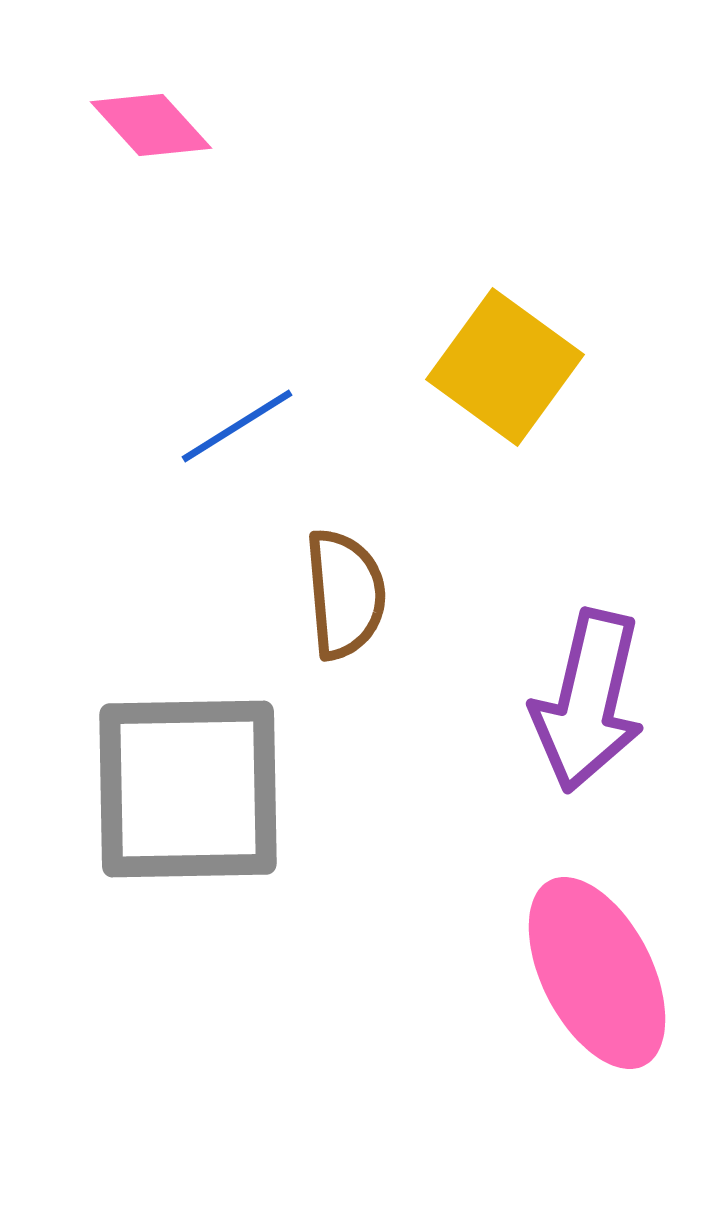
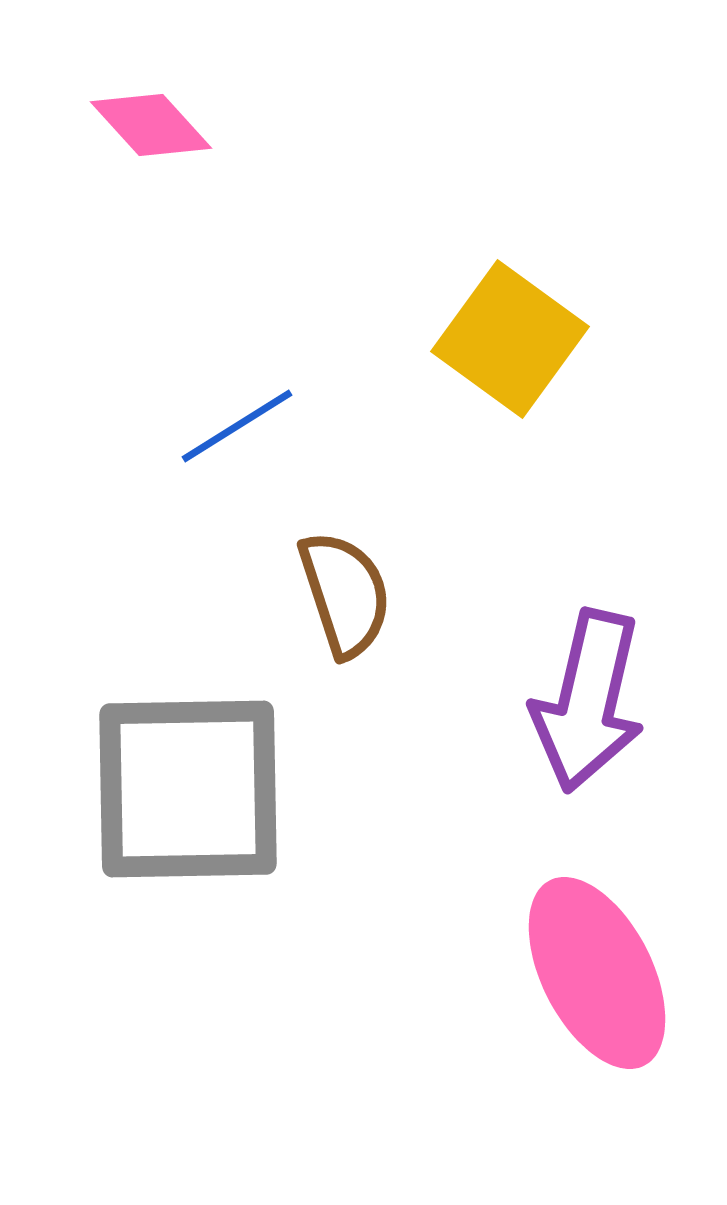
yellow square: moved 5 px right, 28 px up
brown semicircle: rotated 13 degrees counterclockwise
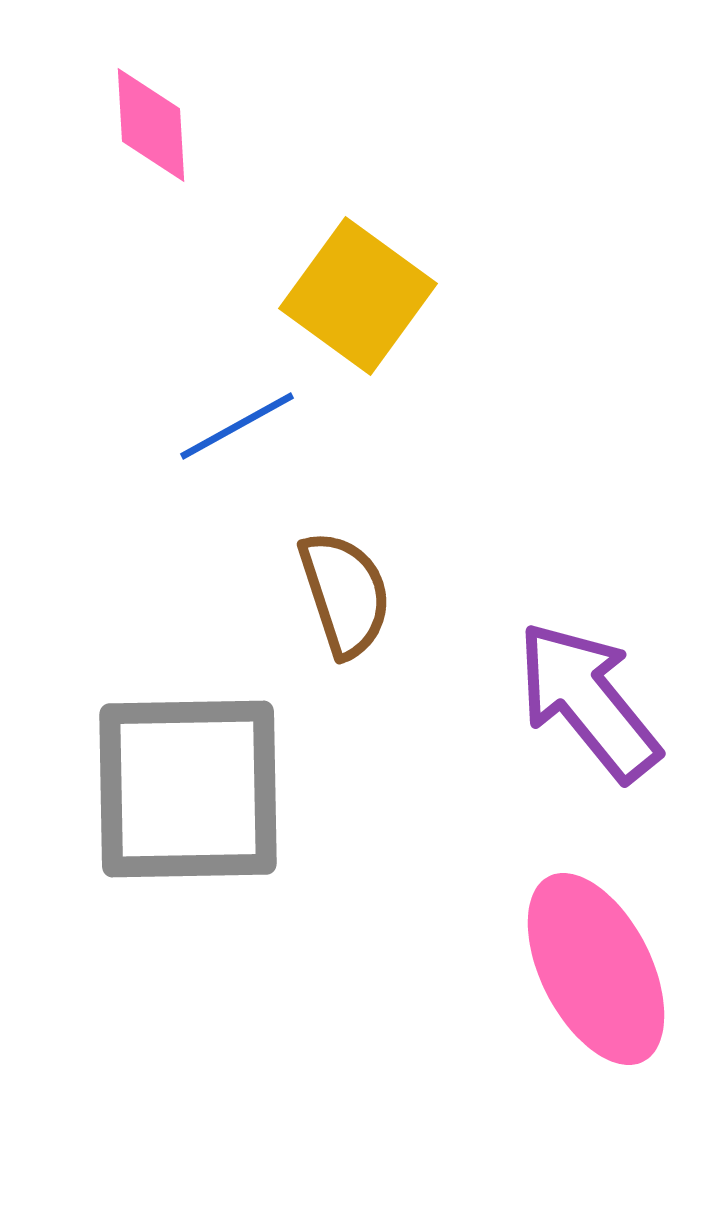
pink diamond: rotated 39 degrees clockwise
yellow square: moved 152 px left, 43 px up
blue line: rotated 3 degrees clockwise
purple arrow: rotated 128 degrees clockwise
pink ellipse: moved 1 px left, 4 px up
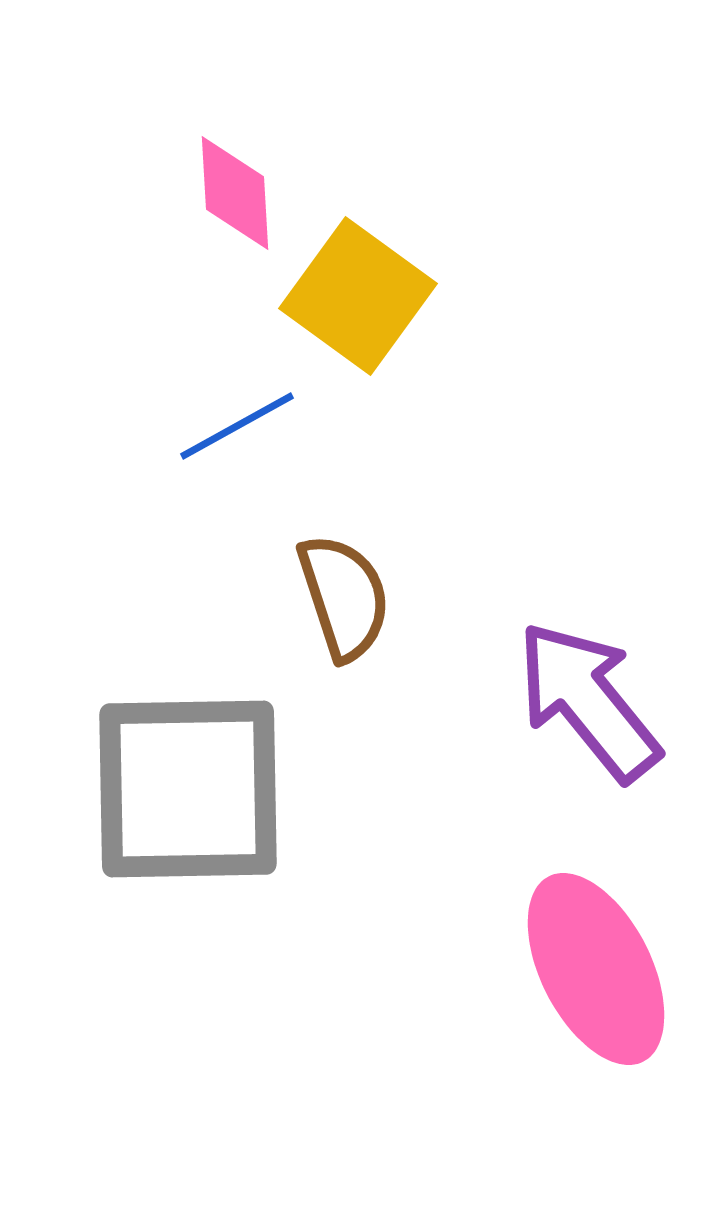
pink diamond: moved 84 px right, 68 px down
brown semicircle: moved 1 px left, 3 px down
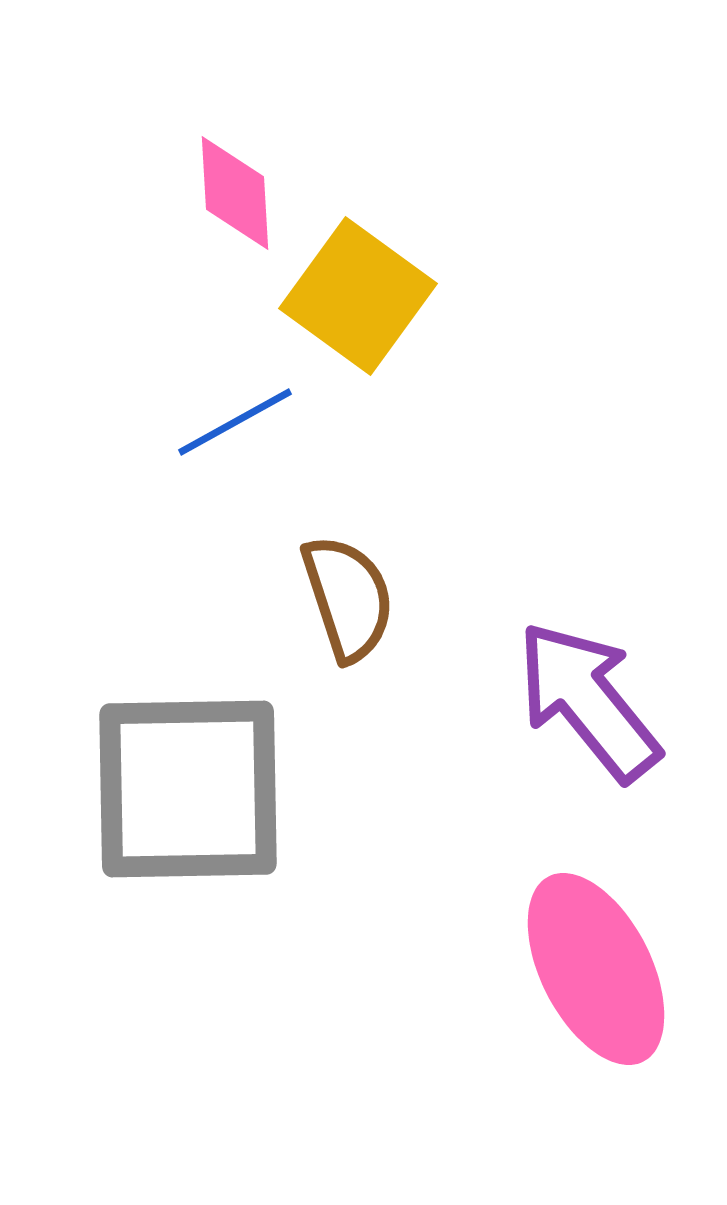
blue line: moved 2 px left, 4 px up
brown semicircle: moved 4 px right, 1 px down
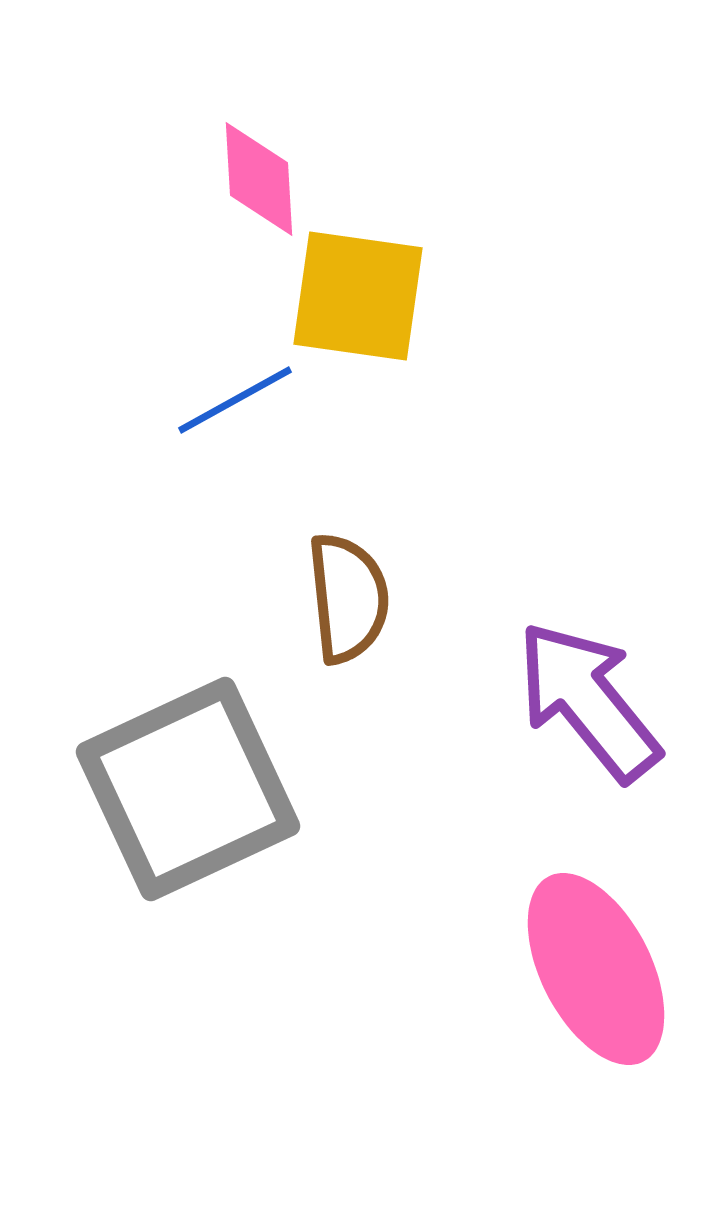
pink diamond: moved 24 px right, 14 px up
yellow square: rotated 28 degrees counterclockwise
blue line: moved 22 px up
brown semicircle: rotated 12 degrees clockwise
gray square: rotated 24 degrees counterclockwise
